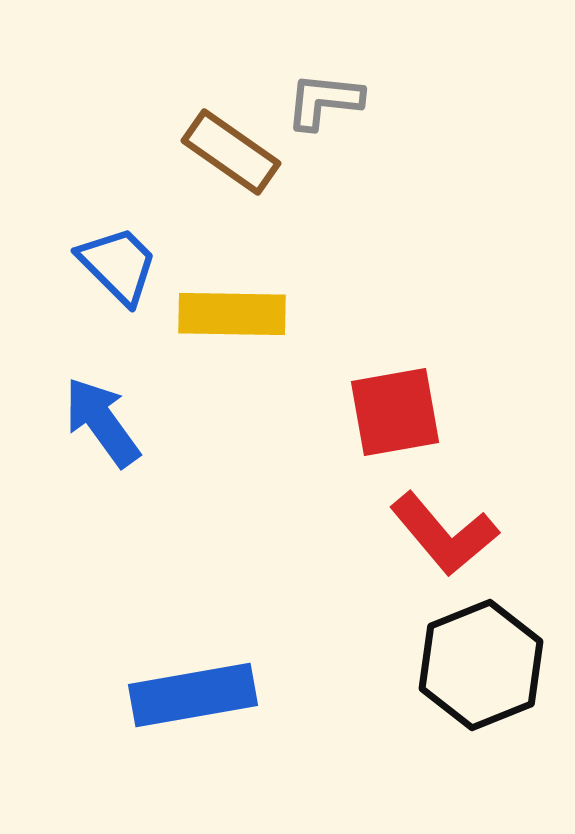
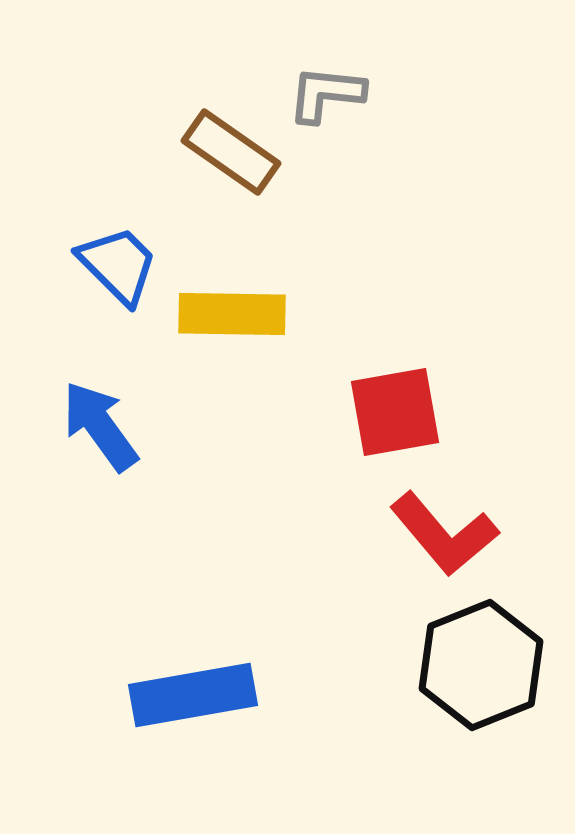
gray L-shape: moved 2 px right, 7 px up
blue arrow: moved 2 px left, 4 px down
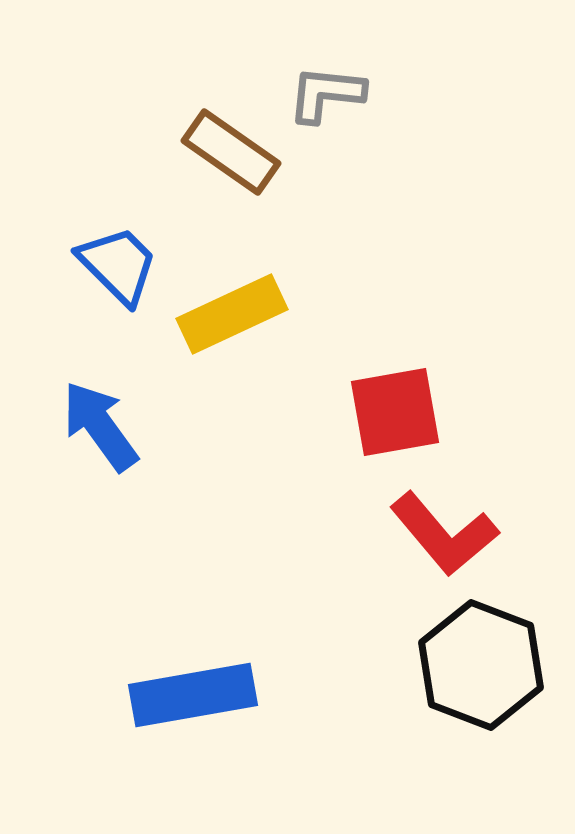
yellow rectangle: rotated 26 degrees counterclockwise
black hexagon: rotated 17 degrees counterclockwise
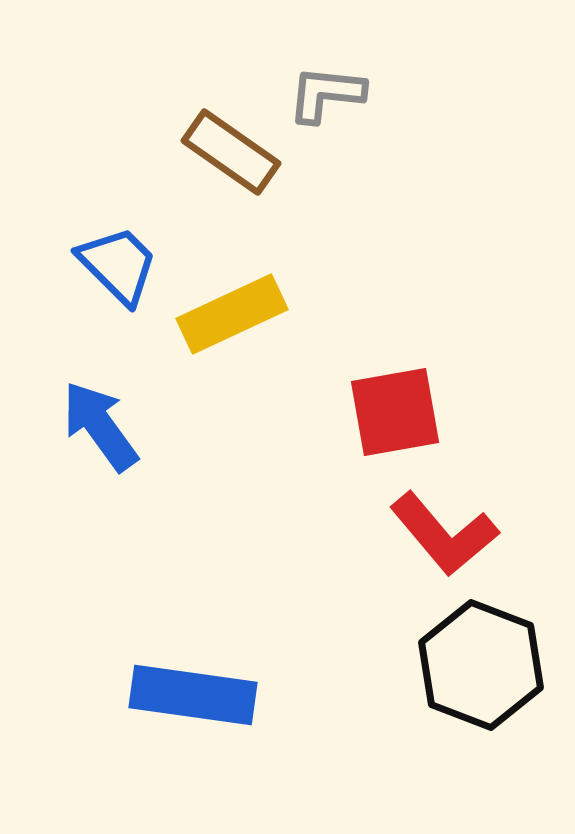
blue rectangle: rotated 18 degrees clockwise
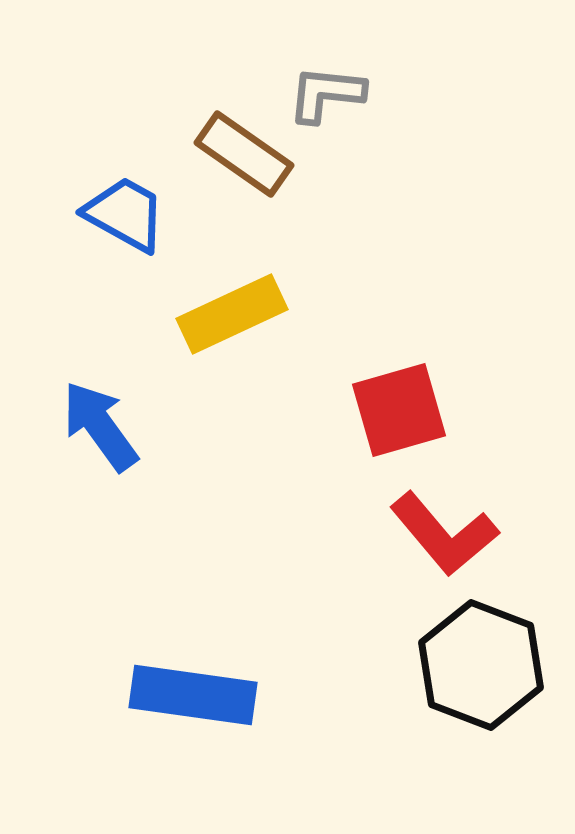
brown rectangle: moved 13 px right, 2 px down
blue trapezoid: moved 7 px right, 51 px up; rotated 16 degrees counterclockwise
red square: moved 4 px right, 2 px up; rotated 6 degrees counterclockwise
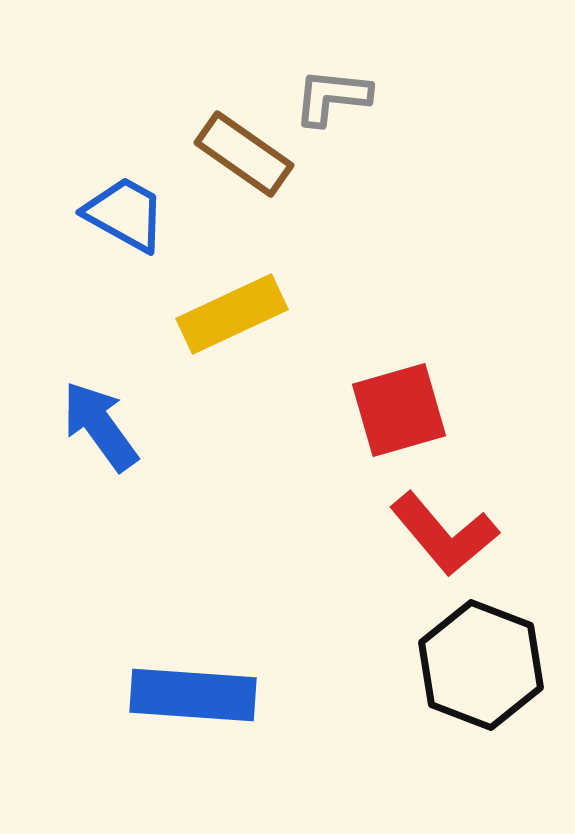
gray L-shape: moved 6 px right, 3 px down
blue rectangle: rotated 4 degrees counterclockwise
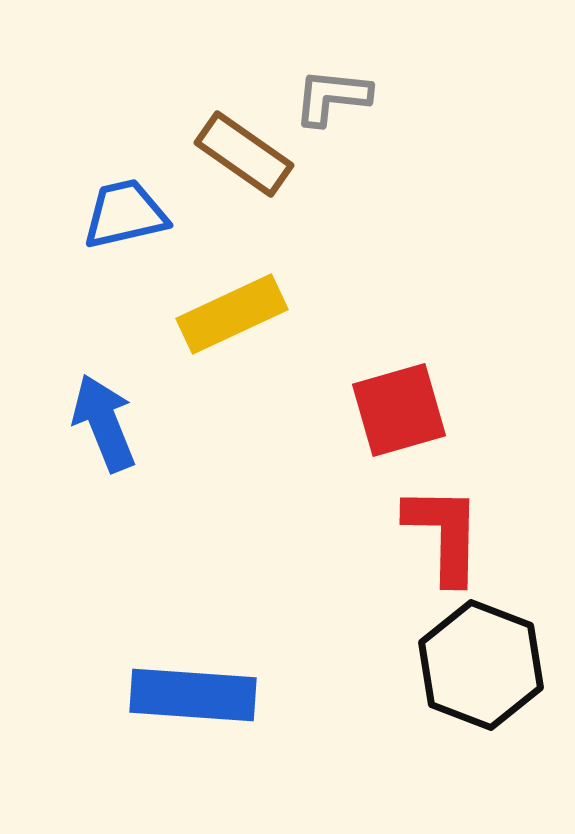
blue trapezoid: rotated 42 degrees counterclockwise
blue arrow: moved 4 px right, 3 px up; rotated 14 degrees clockwise
red L-shape: rotated 139 degrees counterclockwise
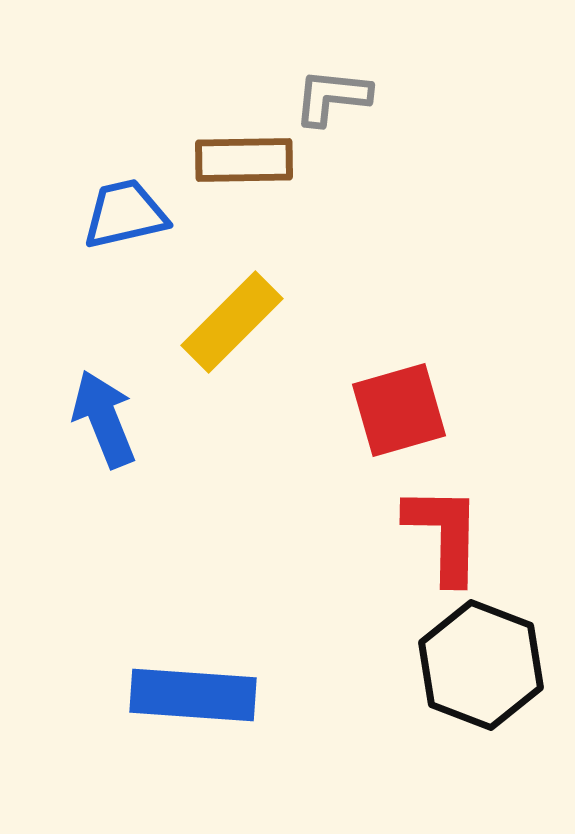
brown rectangle: moved 6 px down; rotated 36 degrees counterclockwise
yellow rectangle: moved 8 px down; rotated 20 degrees counterclockwise
blue arrow: moved 4 px up
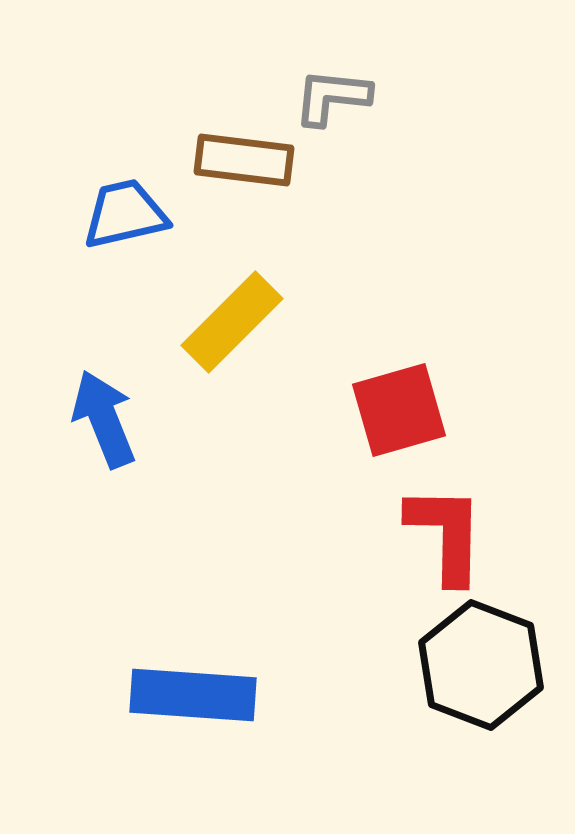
brown rectangle: rotated 8 degrees clockwise
red L-shape: moved 2 px right
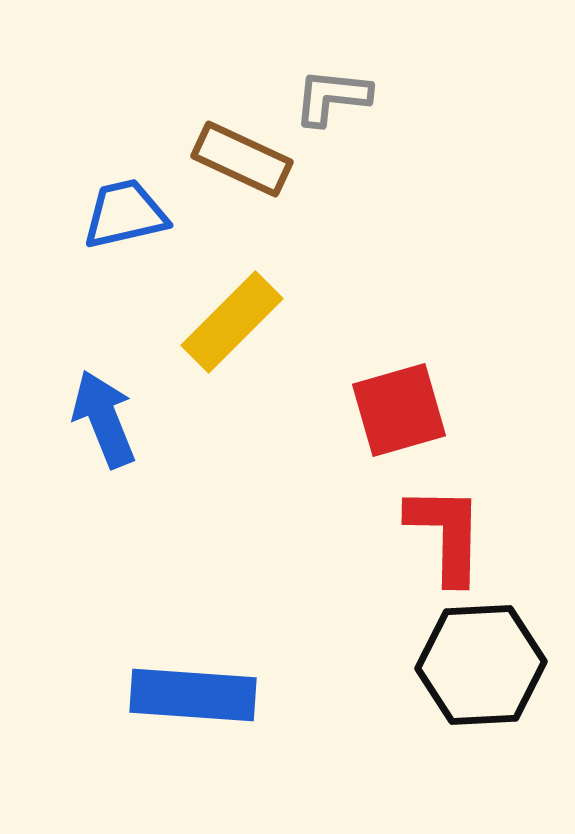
brown rectangle: moved 2 px left, 1 px up; rotated 18 degrees clockwise
black hexagon: rotated 24 degrees counterclockwise
